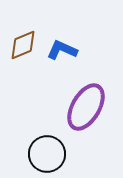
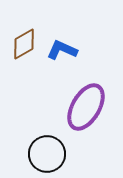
brown diamond: moved 1 px right, 1 px up; rotated 8 degrees counterclockwise
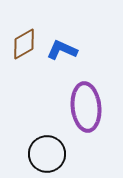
purple ellipse: rotated 36 degrees counterclockwise
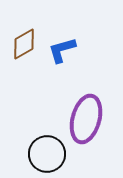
blue L-shape: rotated 40 degrees counterclockwise
purple ellipse: moved 12 px down; rotated 21 degrees clockwise
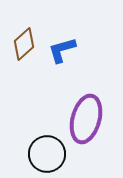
brown diamond: rotated 12 degrees counterclockwise
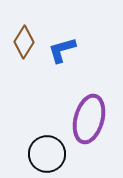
brown diamond: moved 2 px up; rotated 16 degrees counterclockwise
purple ellipse: moved 3 px right
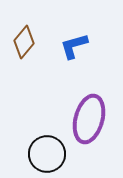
brown diamond: rotated 8 degrees clockwise
blue L-shape: moved 12 px right, 4 px up
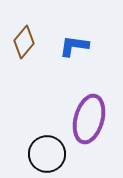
blue L-shape: rotated 24 degrees clockwise
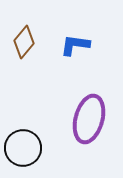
blue L-shape: moved 1 px right, 1 px up
black circle: moved 24 px left, 6 px up
